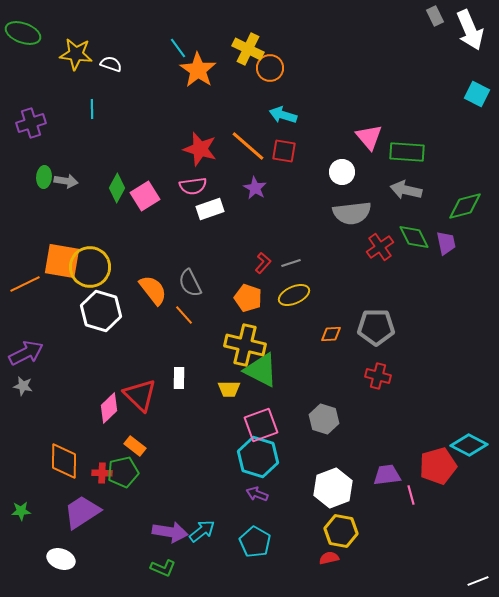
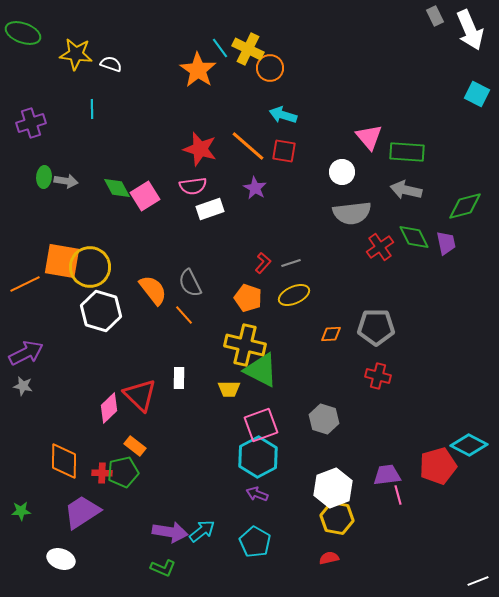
cyan line at (178, 48): moved 42 px right
green diamond at (117, 188): rotated 56 degrees counterclockwise
cyan hexagon at (258, 457): rotated 15 degrees clockwise
pink line at (411, 495): moved 13 px left
yellow hexagon at (341, 531): moved 4 px left, 13 px up
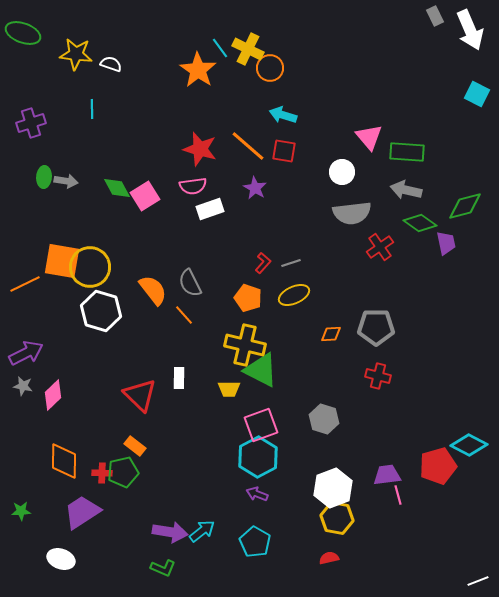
green diamond at (414, 237): moved 6 px right, 14 px up; rotated 28 degrees counterclockwise
pink diamond at (109, 408): moved 56 px left, 13 px up
